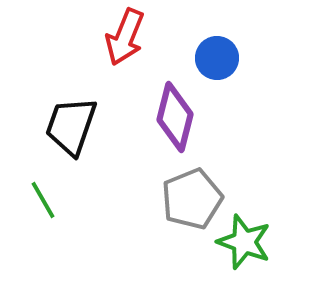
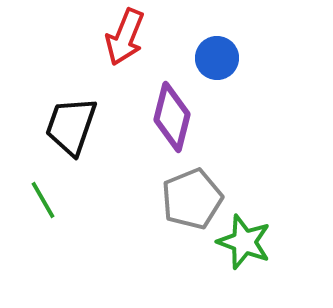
purple diamond: moved 3 px left
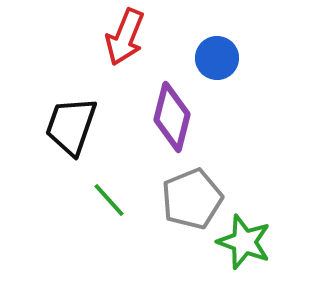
green line: moved 66 px right; rotated 12 degrees counterclockwise
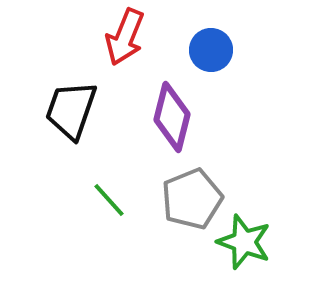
blue circle: moved 6 px left, 8 px up
black trapezoid: moved 16 px up
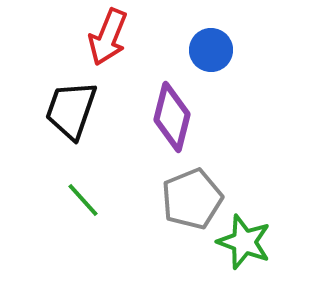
red arrow: moved 17 px left
green line: moved 26 px left
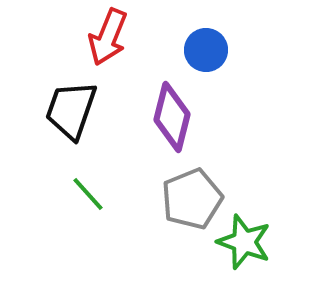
blue circle: moved 5 px left
green line: moved 5 px right, 6 px up
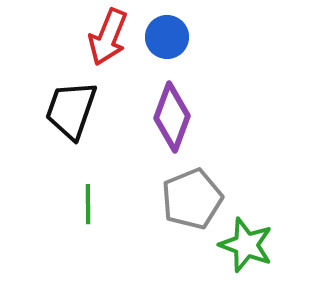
blue circle: moved 39 px left, 13 px up
purple diamond: rotated 6 degrees clockwise
green line: moved 10 px down; rotated 42 degrees clockwise
green star: moved 2 px right, 3 px down
